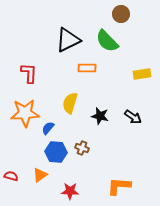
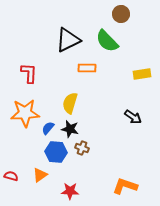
black star: moved 30 px left, 13 px down
orange L-shape: moved 6 px right; rotated 15 degrees clockwise
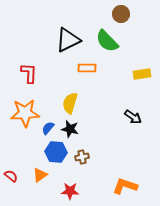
brown cross: moved 9 px down; rotated 32 degrees counterclockwise
red semicircle: rotated 24 degrees clockwise
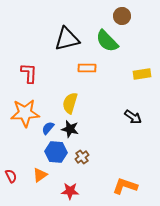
brown circle: moved 1 px right, 2 px down
black triangle: moved 1 px left, 1 px up; rotated 12 degrees clockwise
brown cross: rotated 24 degrees counterclockwise
red semicircle: rotated 24 degrees clockwise
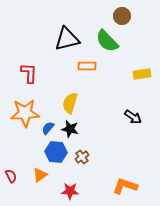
orange rectangle: moved 2 px up
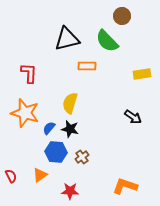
orange star: rotated 20 degrees clockwise
blue semicircle: moved 1 px right
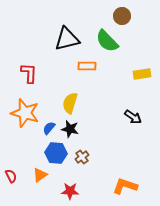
blue hexagon: moved 1 px down
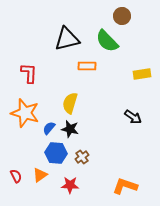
red semicircle: moved 5 px right
red star: moved 6 px up
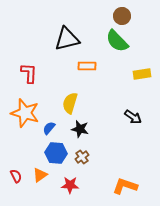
green semicircle: moved 10 px right
black star: moved 10 px right
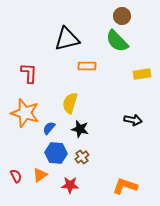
black arrow: moved 3 px down; rotated 24 degrees counterclockwise
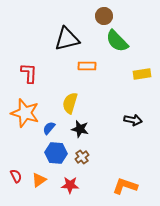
brown circle: moved 18 px left
orange triangle: moved 1 px left, 5 px down
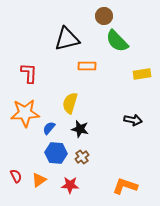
orange star: rotated 20 degrees counterclockwise
